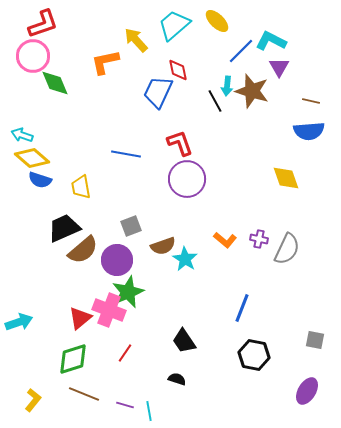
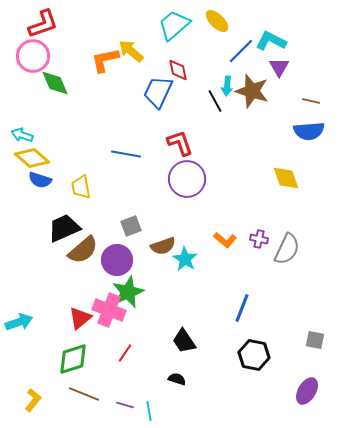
yellow arrow at (136, 40): moved 5 px left, 11 px down; rotated 8 degrees counterclockwise
orange L-shape at (105, 62): moved 2 px up
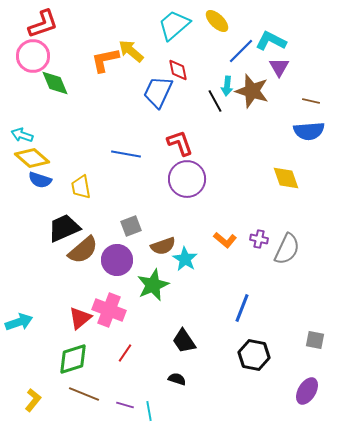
green star at (128, 292): moved 25 px right, 7 px up
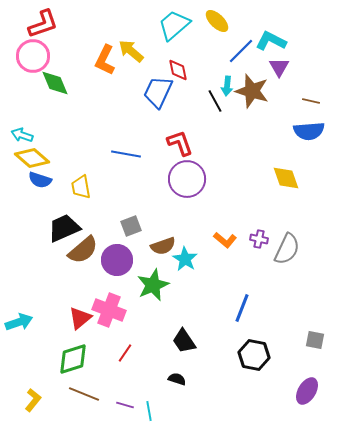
orange L-shape at (105, 60): rotated 52 degrees counterclockwise
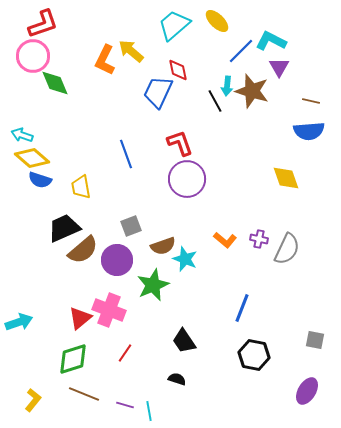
blue line at (126, 154): rotated 60 degrees clockwise
cyan star at (185, 259): rotated 10 degrees counterclockwise
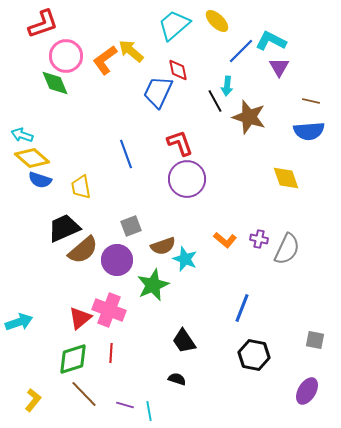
pink circle at (33, 56): moved 33 px right
orange L-shape at (105, 60): rotated 28 degrees clockwise
brown star at (252, 91): moved 3 px left, 26 px down
red line at (125, 353): moved 14 px left; rotated 30 degrees counterclockwise
brown line at (84, 394): rotated 24 degrees clockwise
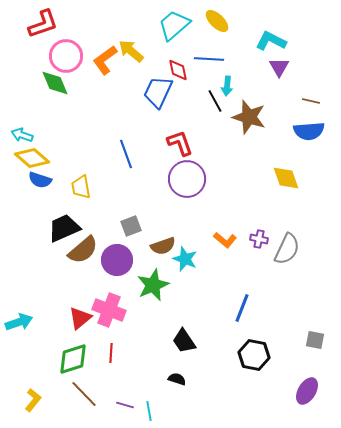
blue line at (241, 51): moved 32 px left, 8 px down; rotated 48 degrees clockwise
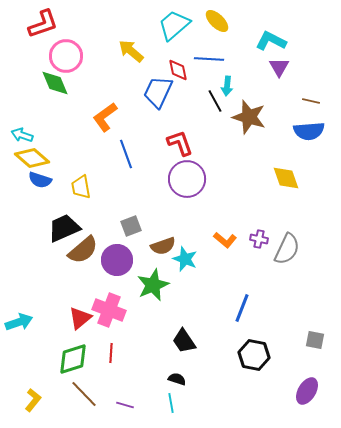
orange L-shape at (105, 60): moved 57 px down
cyan line at (149, 411): moved 22 px right, 8 px up
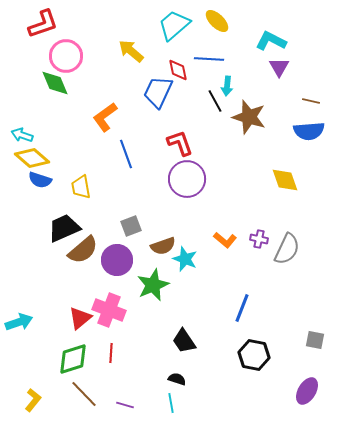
yellow diamond at (286, 178): moved 1 px left, 2 px down
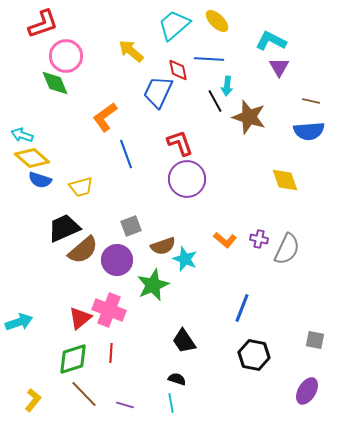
yellow trapezoid at (81, 187): rotated 95 degrees counterclockwise
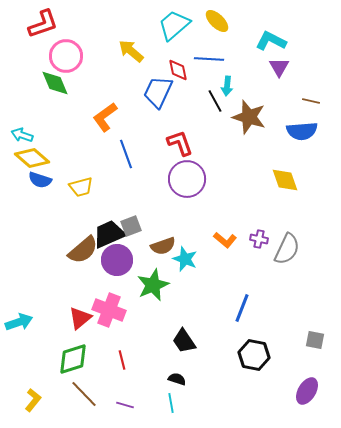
blue semicircle at (309, 131): moved 7 px left
black trapezoid at (64, 228): moved 45 px right, 6 px down
red line at (111, 353): moved 11 px right, 7 px down; rotated 18 degrees counterclockwise
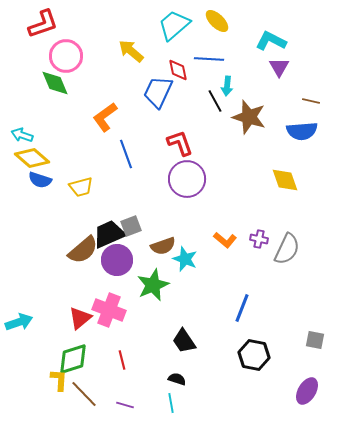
yellow L-shape at (33, 400): moved 26 px right, 20 px up; rotated 35 degrees counterclockwise
